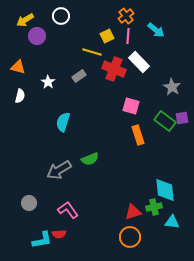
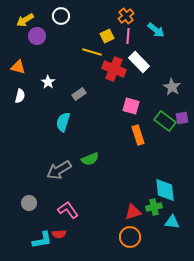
gray rectangle: moved 18 px down
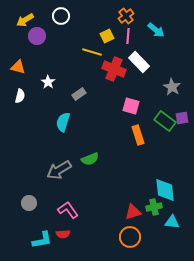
red semicircle: moved 4 px right
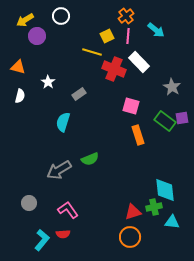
cyan L-shape: rotated 40 degrees counterclockwise
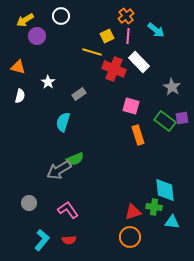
green semicircle: moved 15 px left
green cross: rotated 21 degrees clockwise
red semicircle: moved 6 px right, 6 px down
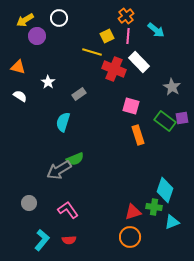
white circle: moved 2 px left, 2 px down
white semicircle: rotated 72 degrees counterclockwise
cyan diamond: rotated 25 degrees clockwise
cyan triangle: rotated 28 degrees counterclockwise
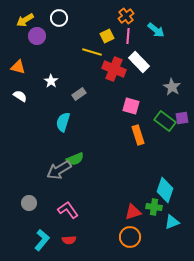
white star: moved 3 px right, 1 px up
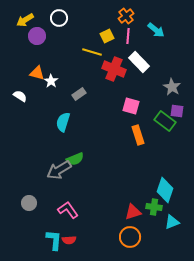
orange triangle: moved 19 px right, 6 px down
purple square: moved 5 px left, 7 px up; rotated 16 degrees clockwise
cyan L-shape: moved 12 px right; rotated 35 degrees counterclockwise
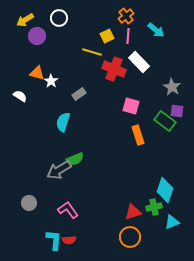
green cross: rotated 21 degrees counterclockwise
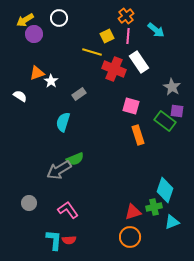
purple circle: moved 3 px left, 2 px up
white rectangle: rotated 10 degrees clockwise
orange triangle: rotated 35 degrees counterclockwise
